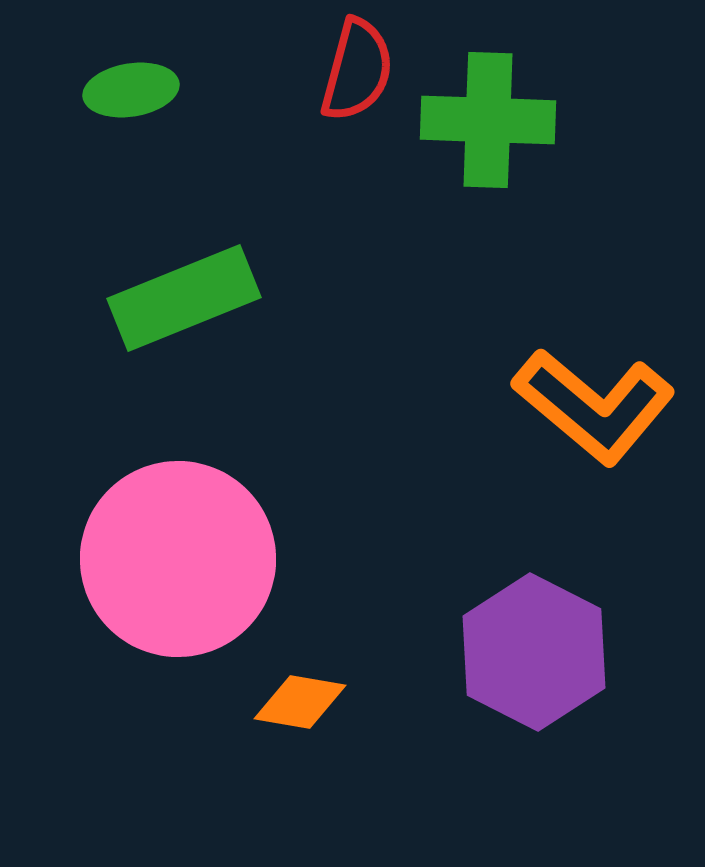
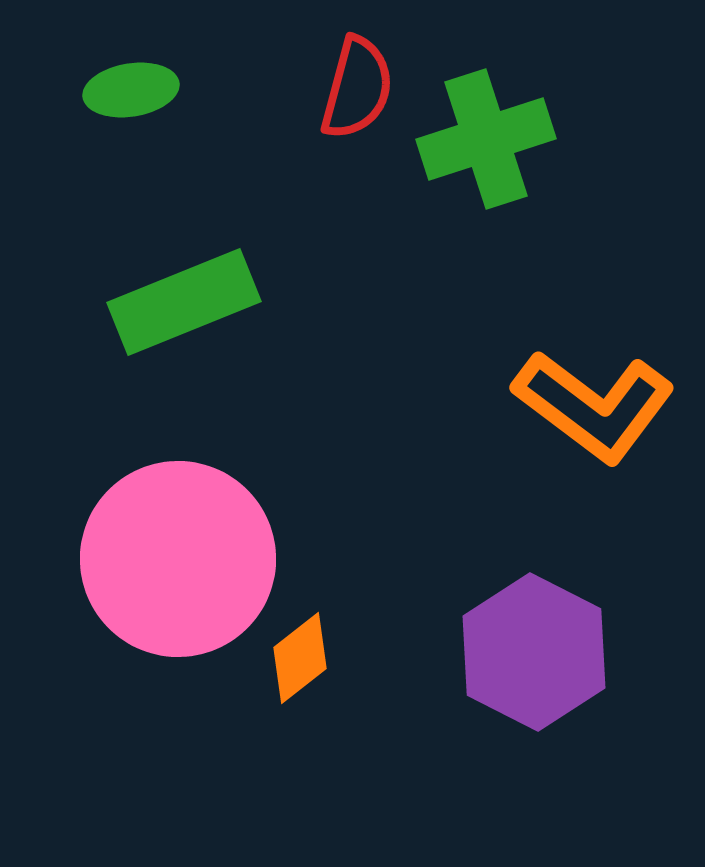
red semicircle: moved 18 px down
green cross: moved 2 px left, 19 px down; rotated 20 degrees counterclockwise
green rectangle: moved 4 px down
orange L-shape: rotated 3 degrees counterclockwise
orange diamond: moved 44 px up; rotated 48 degrees counterclockwise
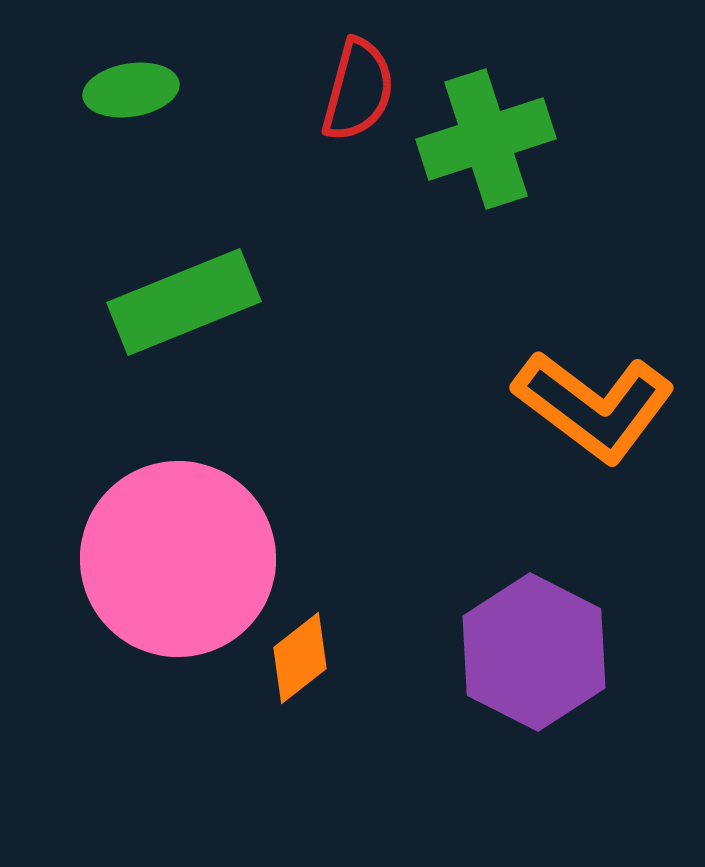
red semicircle: moved 1 px right, 2 px down
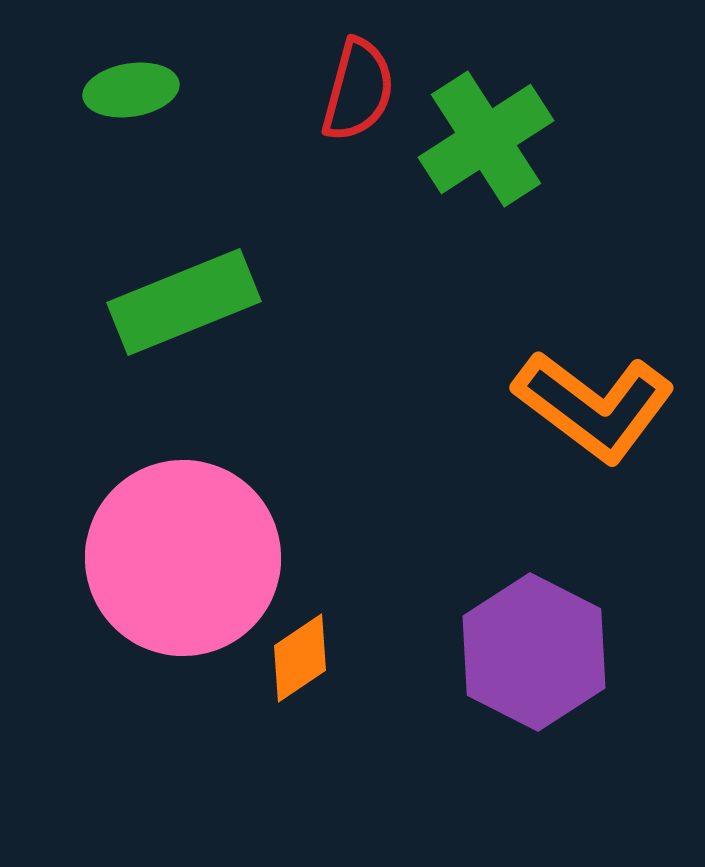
green cross: rotated 15 degrees counterclockwise
pink circle: moved 5 px right, 1 px up
orange diamond: rotated 4 degrees clockwise
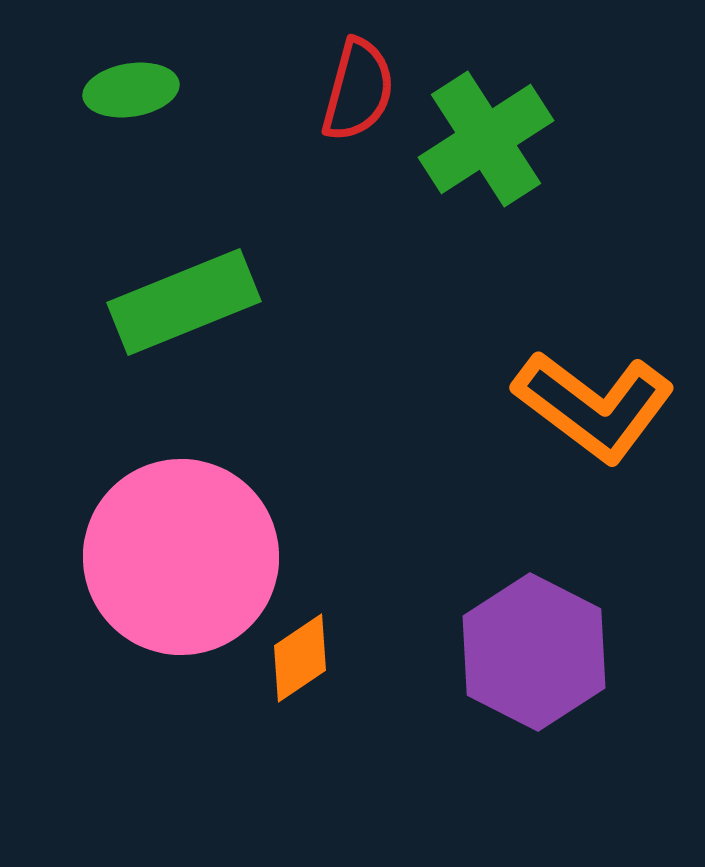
pink circle: moved 2 px left, 1 px up
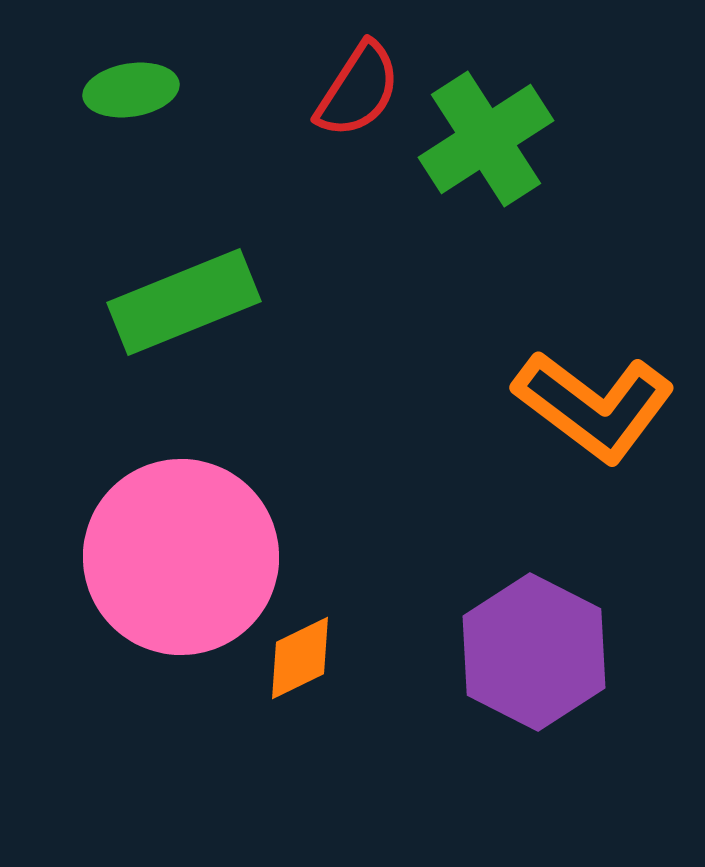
red semicircle: rotated 18 degrees clockwise
orange diamond: rotated 8 degrees clockwise
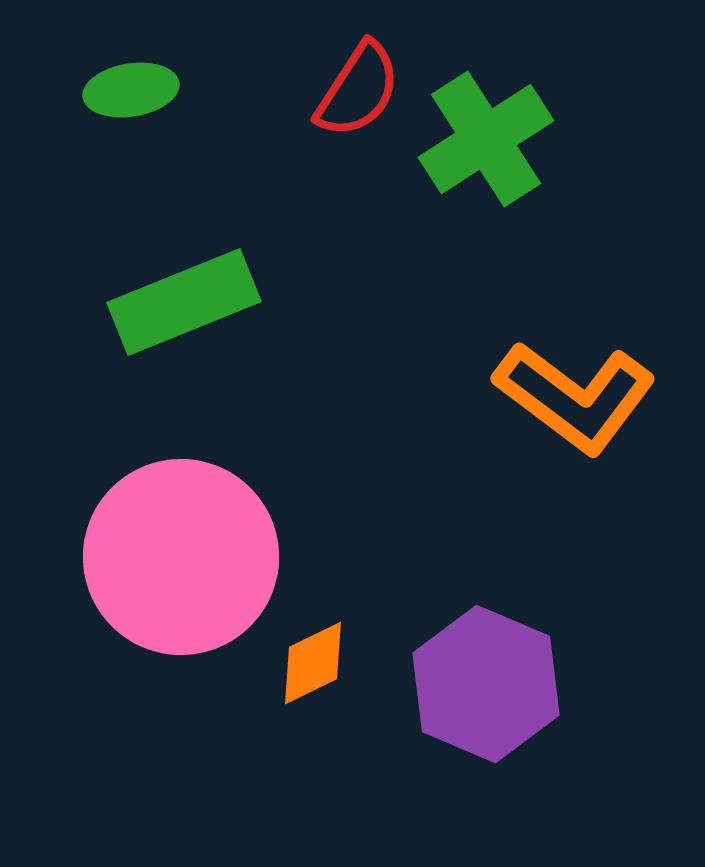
orange L-shape: moved 19 px left, 9 px up
purple hexagon: moved 48 px left, 32 px down; rotated 4 degrees counterclockwise
orange diamond: moved 13 px right, 5 px down
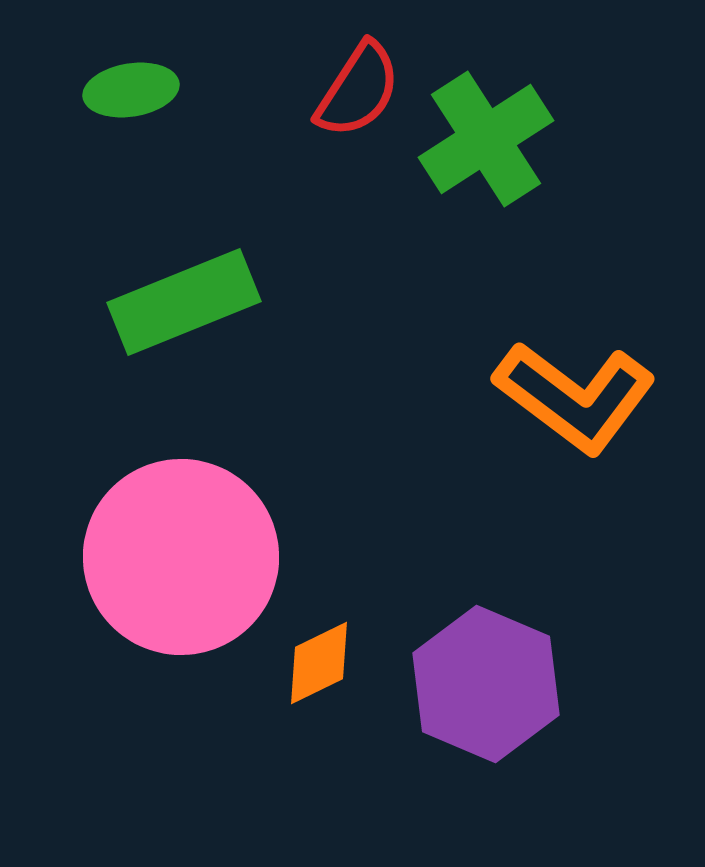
orange diamond: moved 6 px right
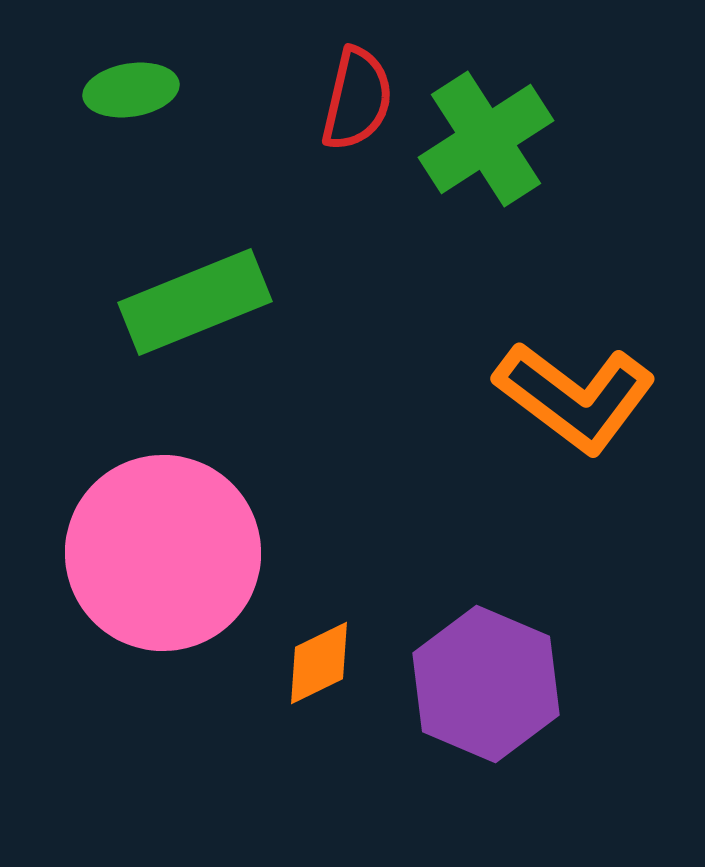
red semicircle: moved 1 px left, 9 px down; rotated 20 degrees counterclockwise
green rectangle: moved 11 px right
pink circle: moved 18 px left, 4 px up
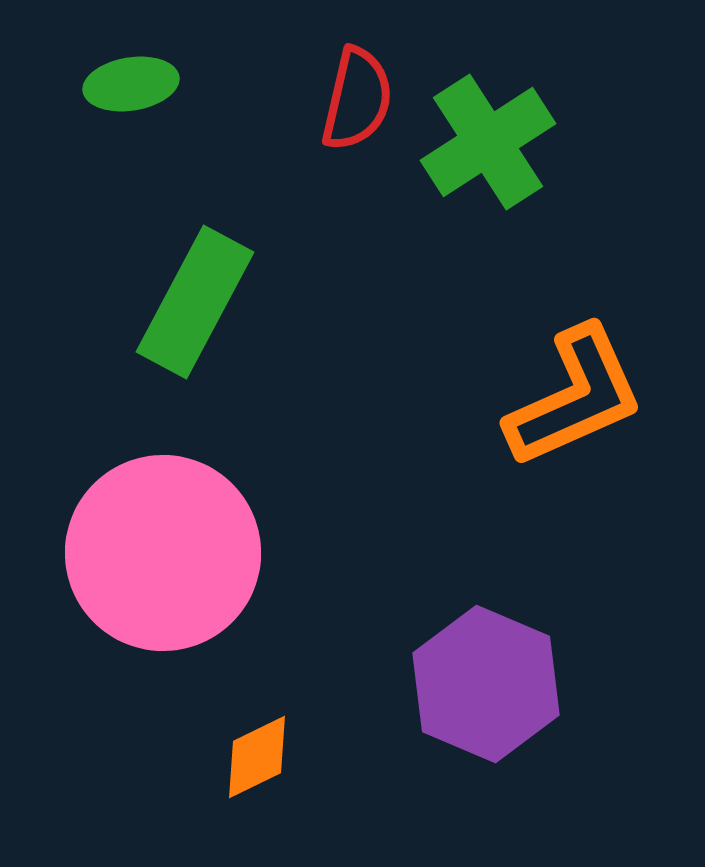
green ellipse: moved 6 px up
green cross: moved 2 px right, 3 px down
green rectangle: rotated 40 degrees counterclockwise
orange L-shape: rotated 61 degrees counterclockwise
orange diamond: moved 62 px left, 94 px down
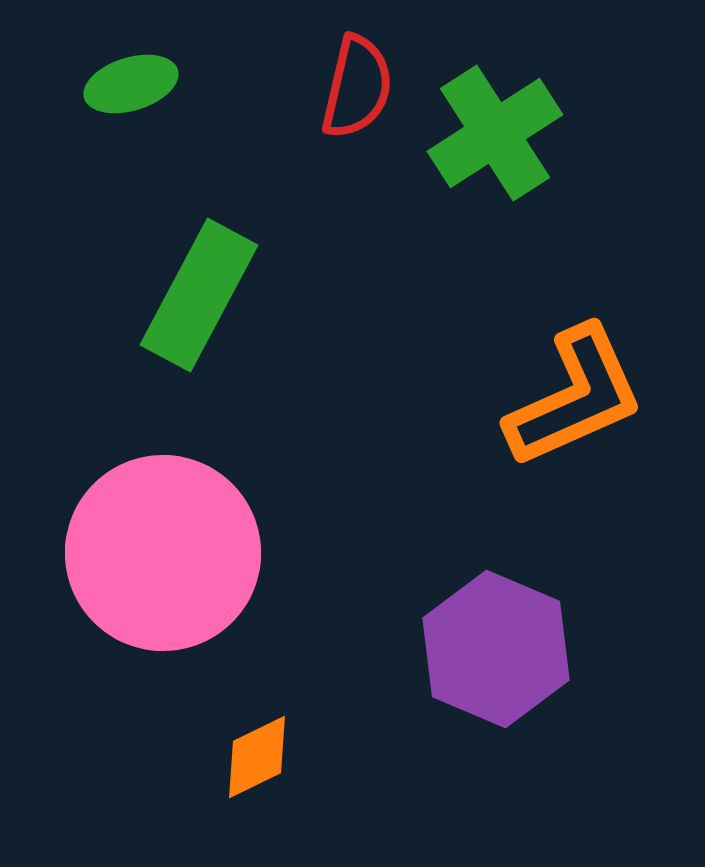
green ellipse: rotated 8 degrees counterclockwise
red semicircle: moved 12 px up
green cross: moved 7 px right, 9 px up
green rectangle: moved 4 px right, 7 px up
purple hexagon: moved 10 px right, 35 px up
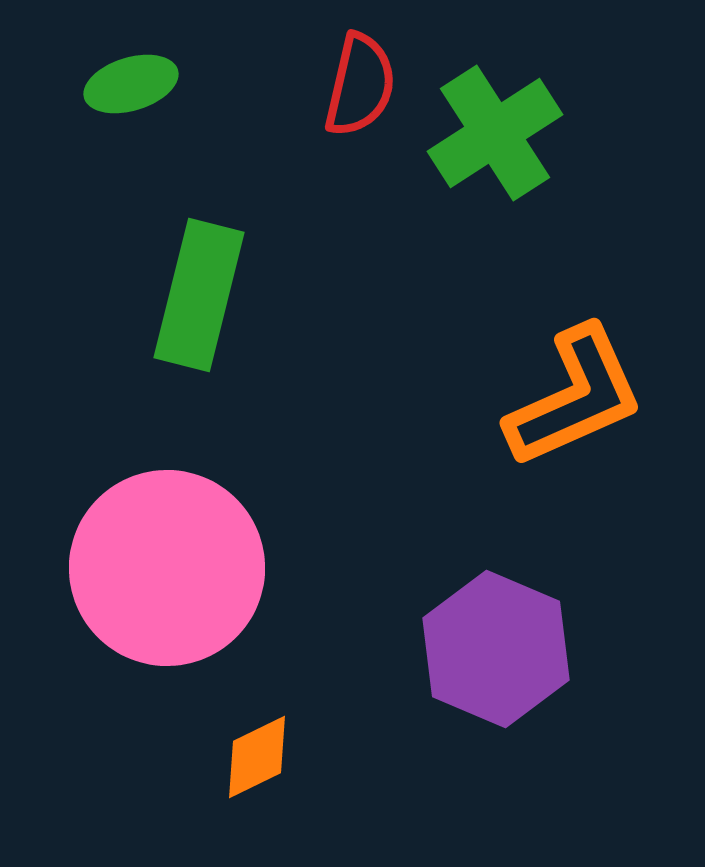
red semicircle: moved 3 px right, 2 px up
green rectangle: rotated 14 degrees counterclockwise
pink circle: moved 4 px right, 15 px down
